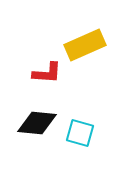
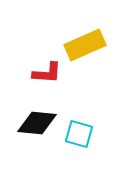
cyan square: moved 1 px left, 1 px down
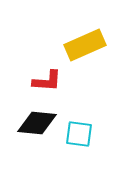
red L-shape: moved 8 px down
cyan square: rotated 8 degrees counterclockwise
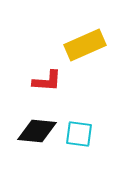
black diamond: moved 8 px down
